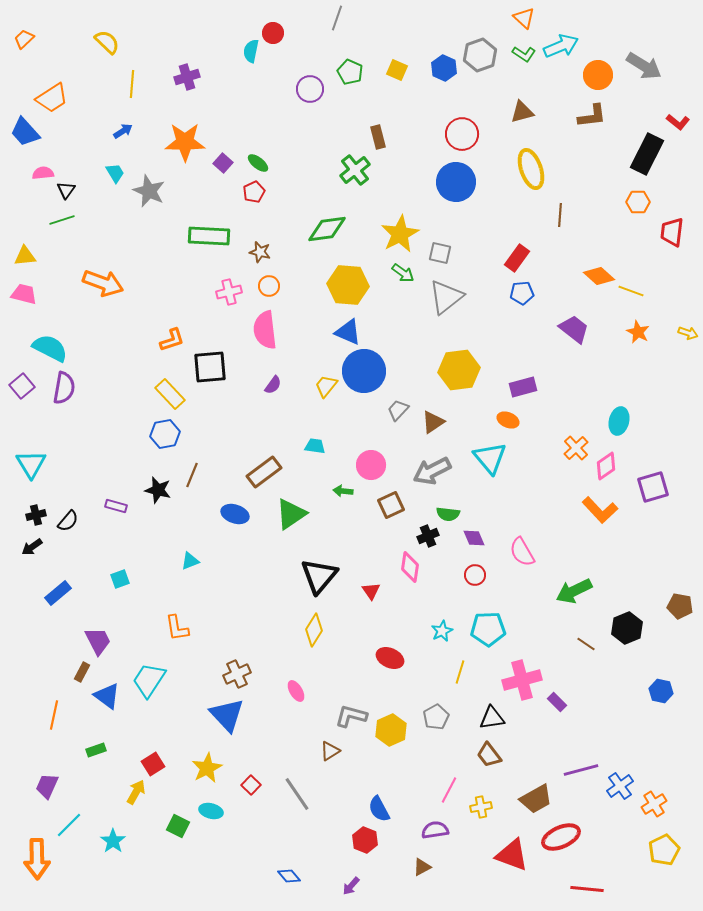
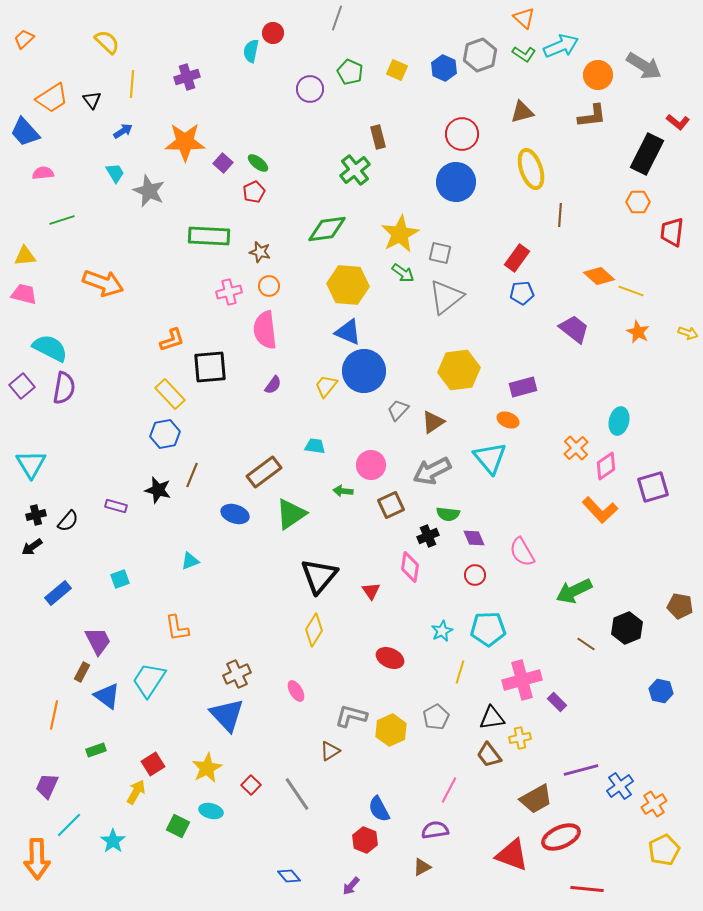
black triangle at (66, 190): moved 26 px right, 90 px up; rotated 12 degrees counterclockwise
yellow cross at (481, 807): moved 39 px right, 69 px up
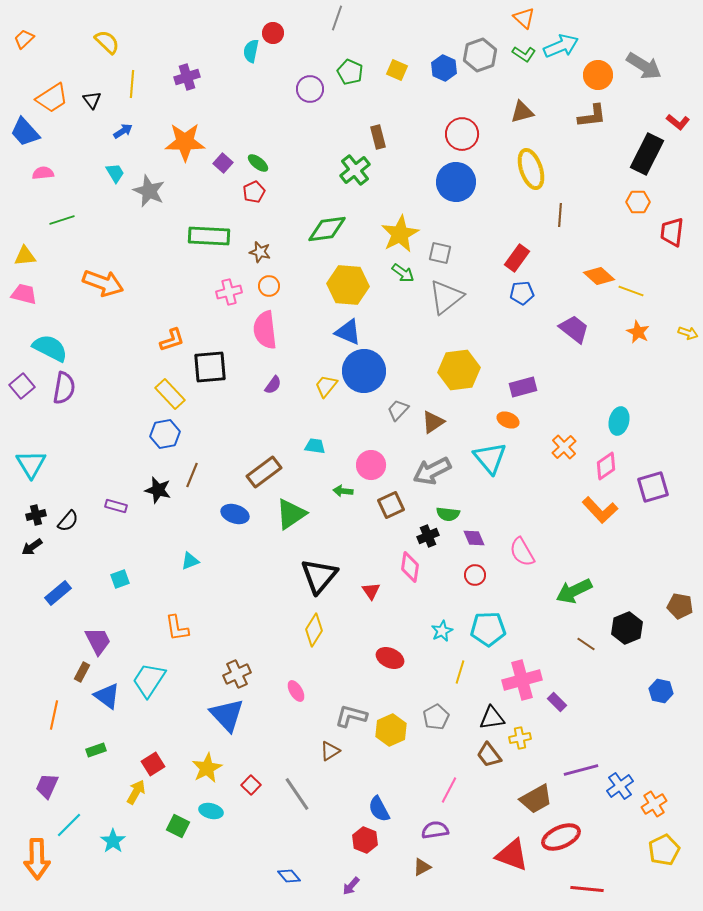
orange cross at (576, 448): moved 12 px left, 1 px up
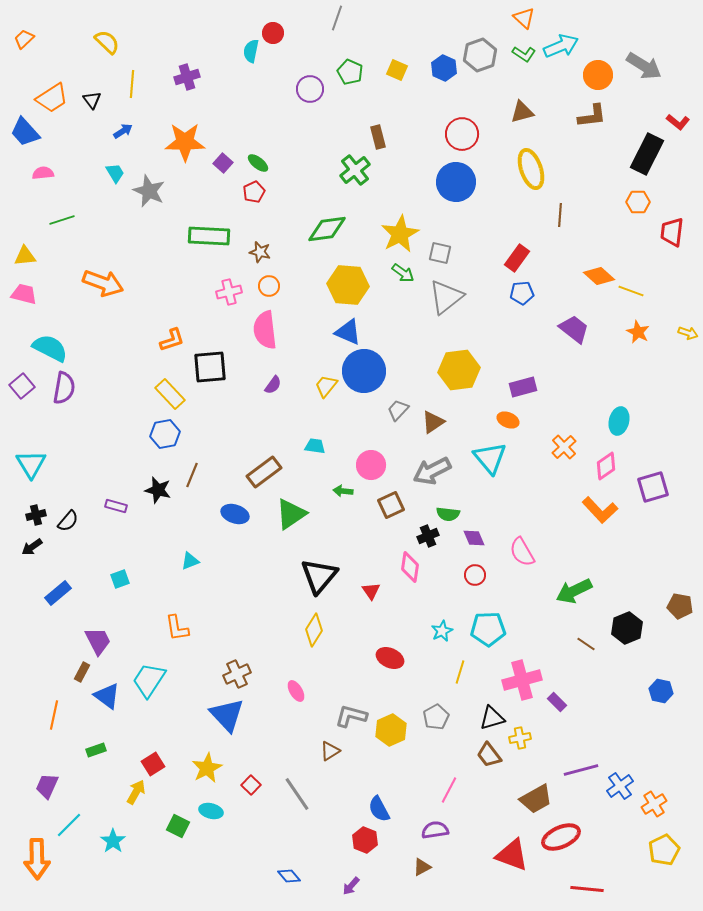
black triangle at (492, 718): rotated 8 degrees counterclockwise
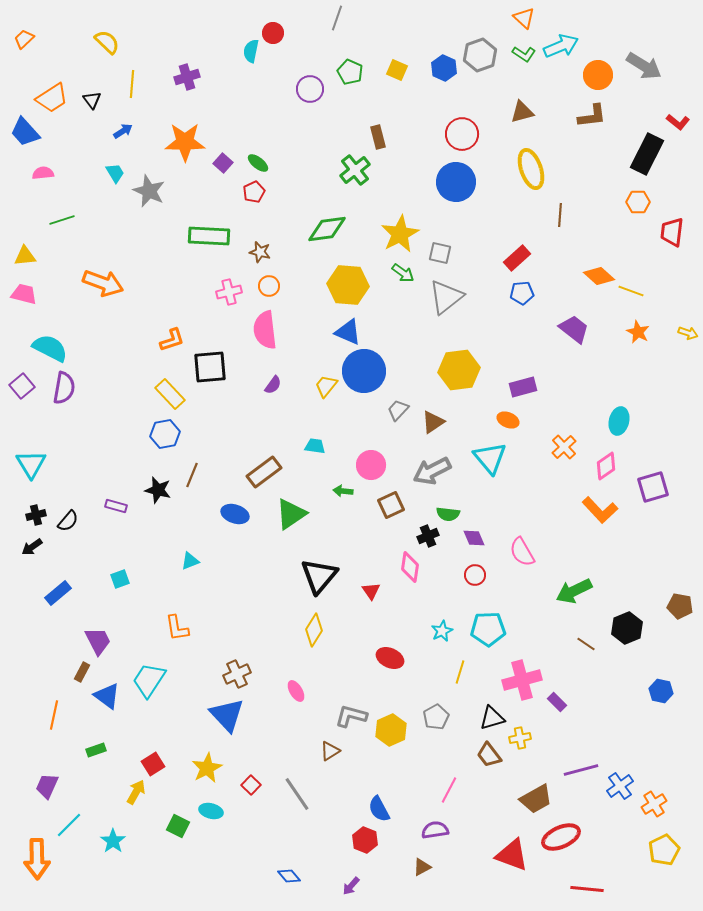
red rectangle at (517, 258): rotated 12 degrees clockwise
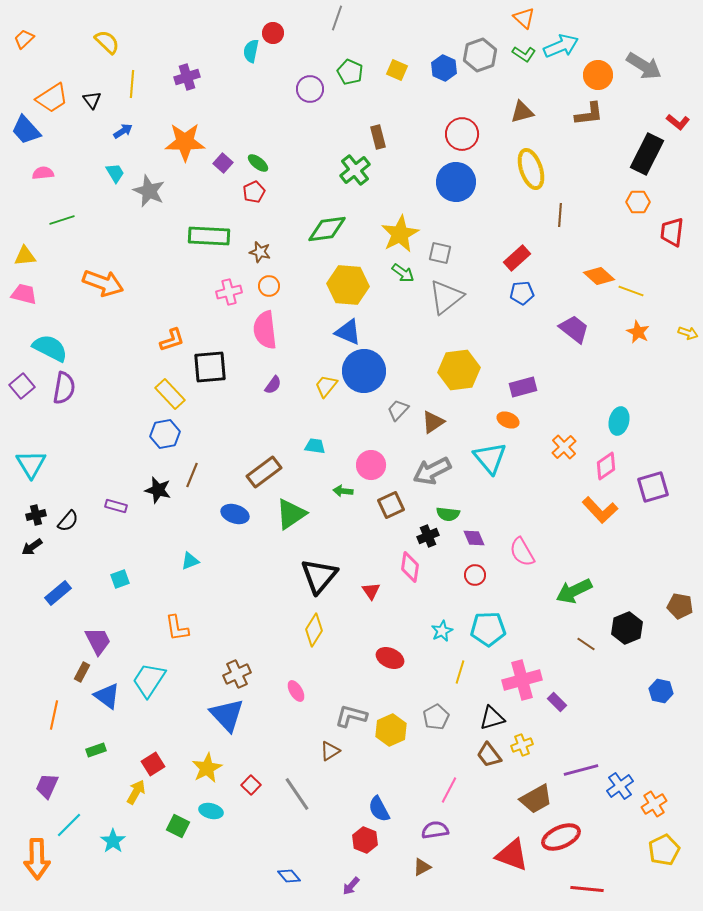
brown L-shape at (592, 116): moved 3 px left, 2 px up
blue trapezoid at (25, 132): moved 1 px right, 2 px up
yellow cross at (520, 738): moved 2 px right, 7 px down; rotated 10 degrees counterclockwise
